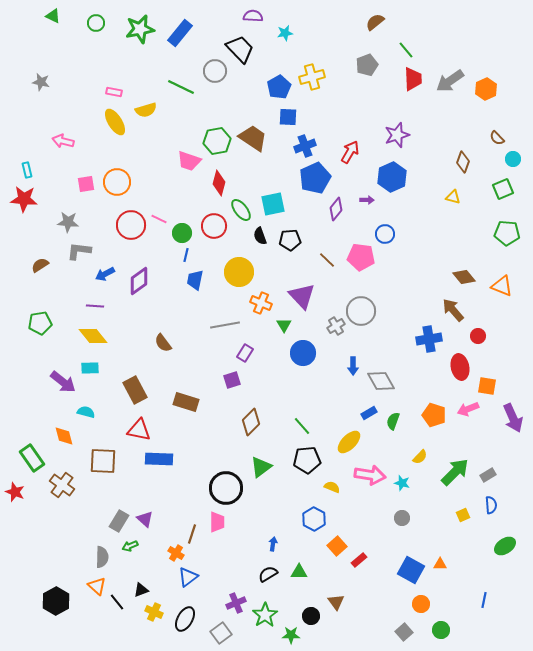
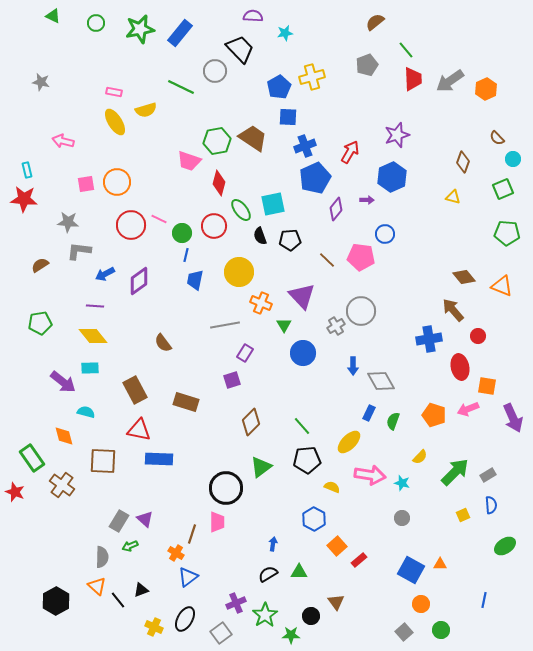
blue rectangle at (369, 413): rotated 35 degrees counterclockwise
black line at (117, 602): moved 1 px right, 2 px up
yellow cross at (154, 612): moved 15 px down
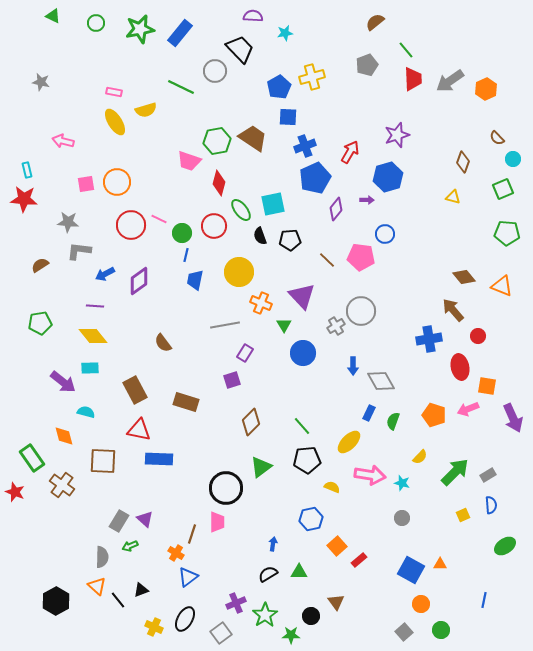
blue hexagon at (392, 177): moved 4 px left; rotated 8 degrees clockwise
blue hexagon at (314, 519): moved 3 px left; rotated 20 degrees clockwise
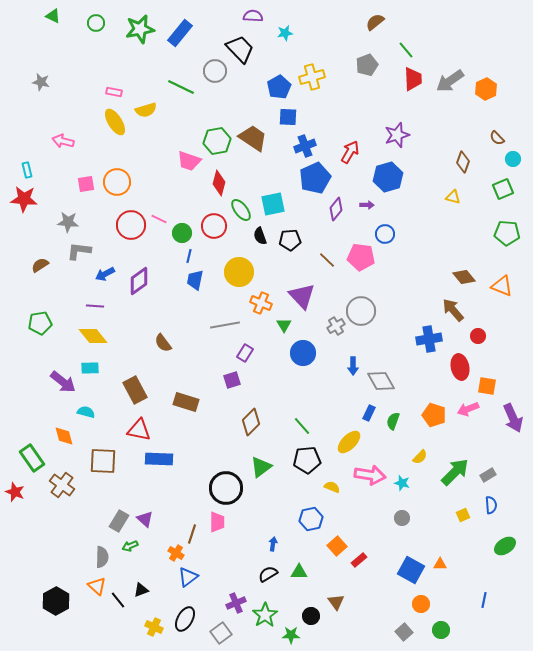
purple arrow at (367, 200): moved 5 px down
blue line at (186, 255): moved 3 px right, 1 px down
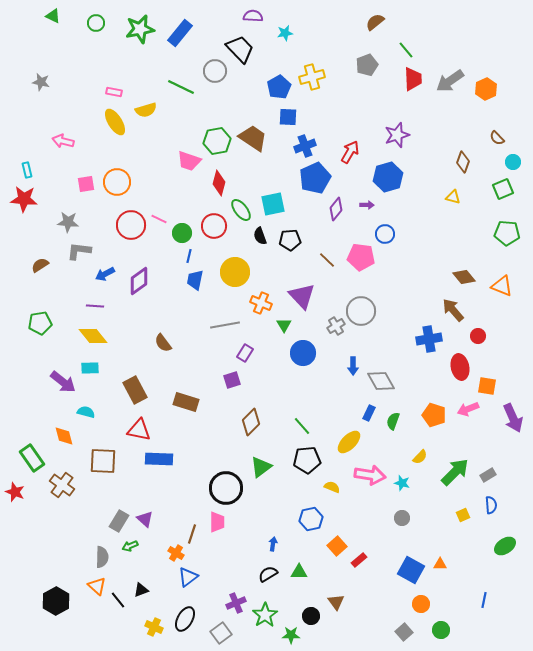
cyan circle at (513, 159): moved 3 px down
yellow circle at (239, 272): moved 4 px left
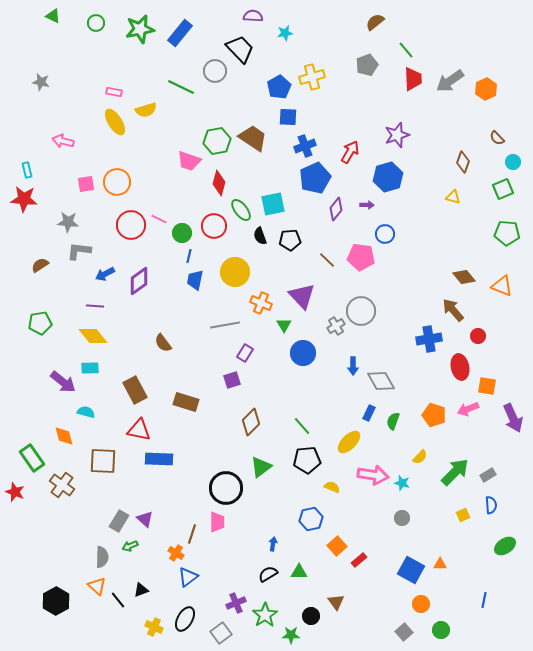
pink arrow at (370, 475): moved 3 px right
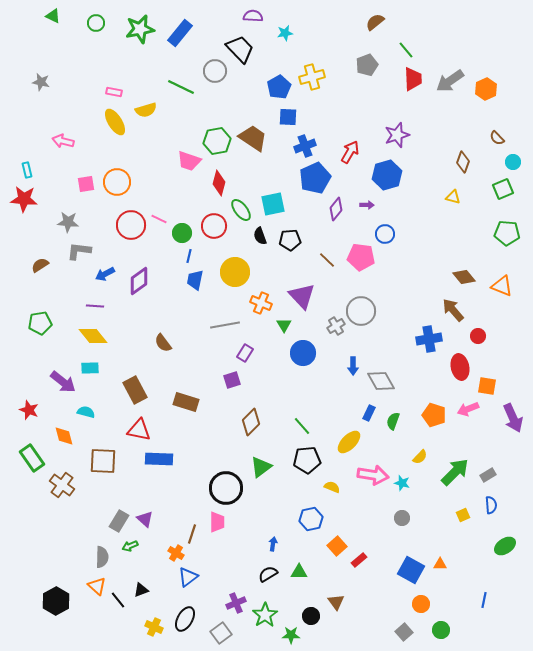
blue hexagon at (388, 177): moved 1 px left, 2 px up
red star at (15, 492): moved 14 px right, 82 px up
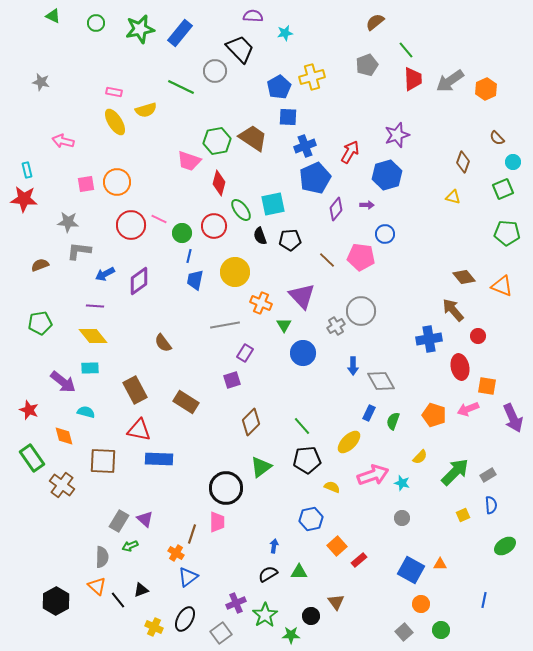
brown semicircle at (40, 265): rotated 12 degrees clockwise
brown rectangle at (186, 402): rotated 15 degrees clockwise
pink arrow at (373, 475): rotated 28 degrees counterclockwise
blue arrow at (273, 544): moved 1 px right, 2 px down
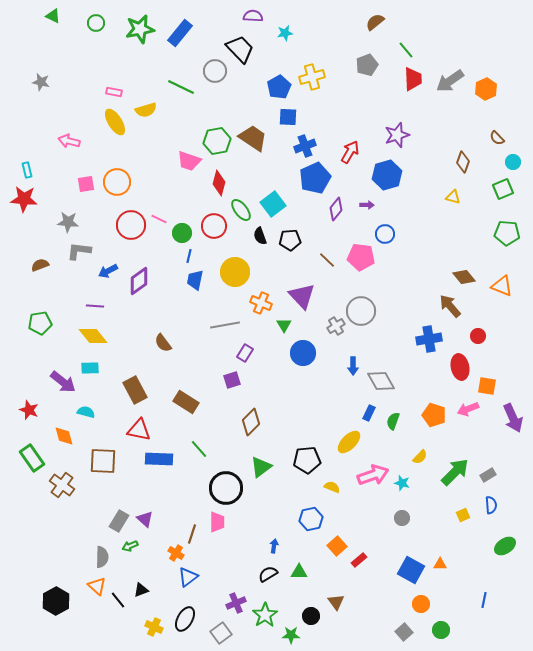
pink arrow at (63, 141): moved 6 px right
cyan square at (273, 204): rotated 25 degrees counterclockwise
blue arrow at (105, 274): moved 3 px right, 3 px up
brown arrow at (453, 310): moved 3 px left, 4 px up
green line at (302, 426): moved 103 px left, 23 px down
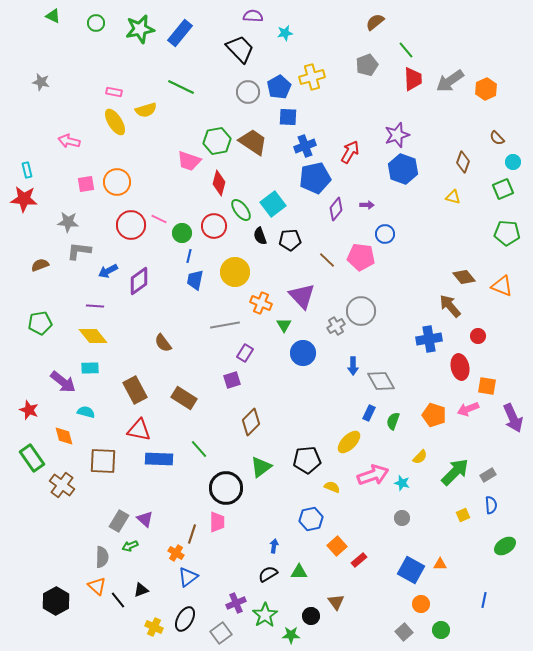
gray circle at (215, 71): moved 33 px right, 21 px down
brown trapezoid at (253, 138): moved 4 px down
blue hexagon at (387, 175): moved 16 px right, 6 px up; rotated 24 degrees counterclockwise
blue pentagon at (315, 178): rotated 12 degrees clockwise
brown rectangle at (186, 402): moved 2 px left, 4 px up
